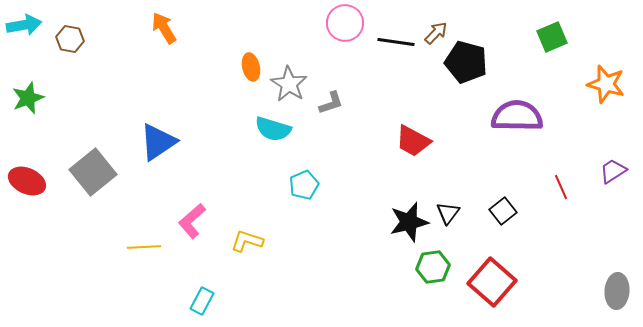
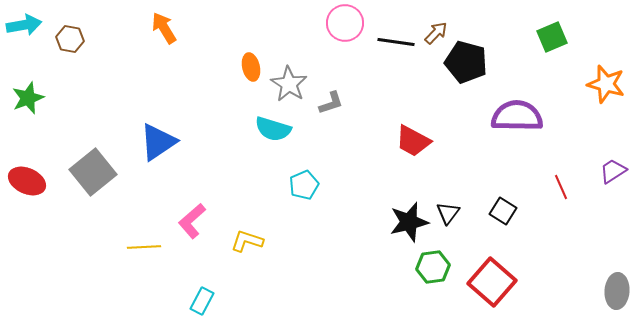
black square: rotated 20 degrees counterclockwise
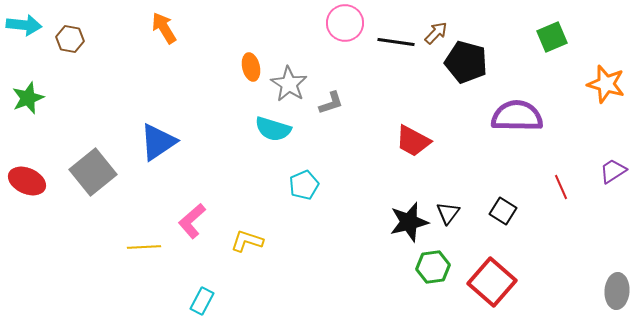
cyan arrow: rotated 16 degrees clockwise
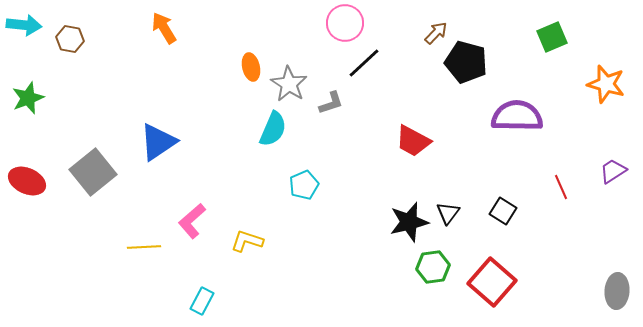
black line: moved 32 px left, 21 px down; rotated 51 degrees counterclockwise
cyan semicircle: rotated 84 degrees counterclockwise
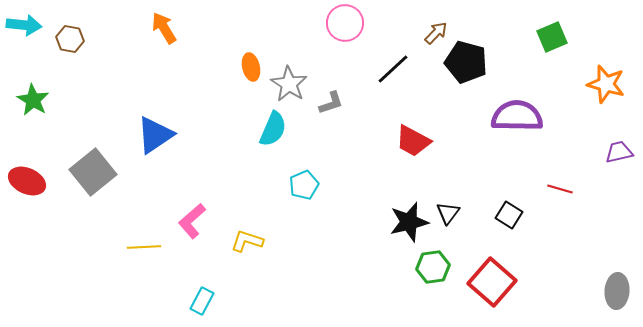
black line: moved 29 px right, 6 px down
green star: moved 5 px right, 2 px down; rotated 20 degrees counterclockwise
blue triangle: moved 3 px left, 7 px up
purple trapezoid: moved 6 px right, 19 px up; rotated 20 degrees clockwise
red line: moved 1 px left, 2 px down; rotated 50 degrees counterclockwise
black square: moved 6 px right, 4 px down
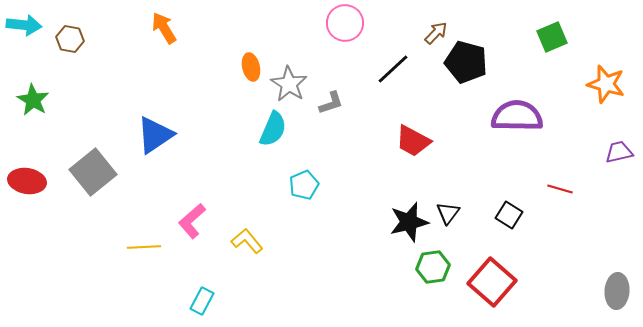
red ellipse: rotated 15 degrees counterclockwise
yellow L-shape: rotated 32 degrees clockwise
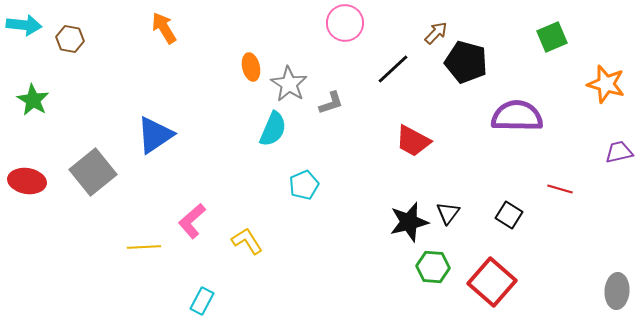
yellow L-shape: rotated 8 degrees clockwise
green hexagon: rotated 12 degrees clockwise
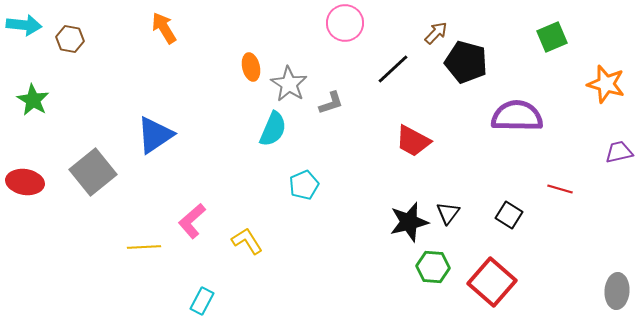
red ellipse: moved 2 px left, 1 px down
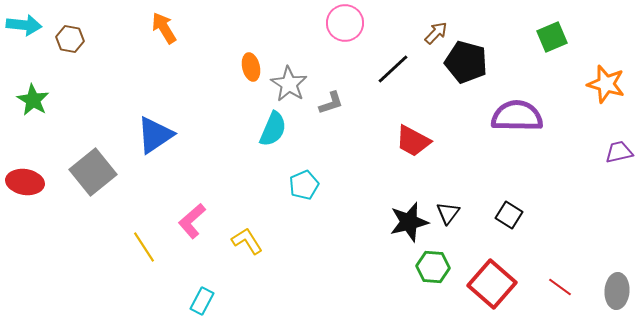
red line: moved 98 px down; rotated 20 degrees clockwise
yellow line: rotated 60 degrees clockwise
red square: moved 2 px down
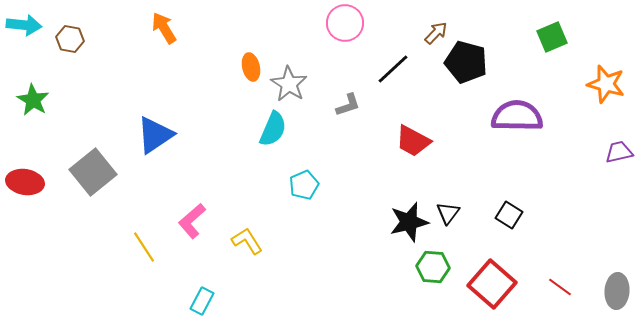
gray L-shape: moved 17 px right, 2 px down
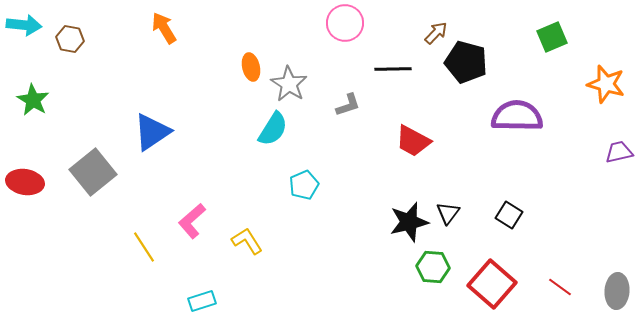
black line: rotated 42 degrees clockwise
cyan semicircle: rotated 9 degrees clockwise
blue triangle: moved 3 px left, 3 px up
cyan rectangle: rotated 44 degrees clockwise
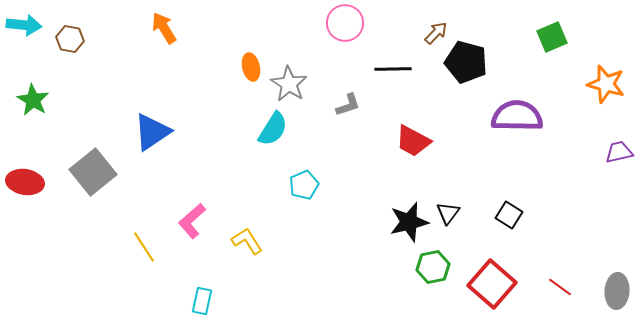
green hexagon: rotated 16 degrees counterclockwise
cyan rectangle: rotated 60 degrees counterclockwise
